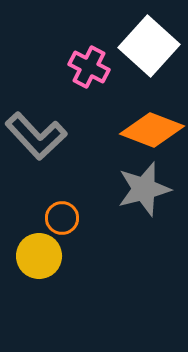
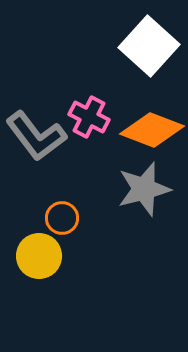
pink cross: moved 50 px down
gray L-shape: rotated 6 degrees clockwise
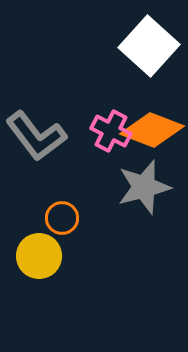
pink cross: moved 22 px right, 14 px down
gray star: moved 2 px up
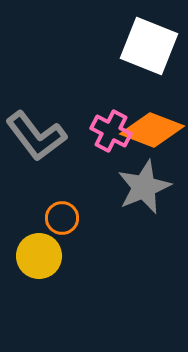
white square: rotated 20 degrees counterclockwise
gray star: rotated 8 degrees counterclockwise
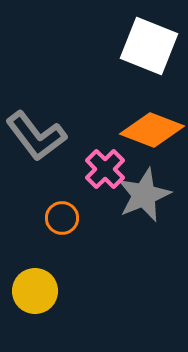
pink cross: moved 6 px left, 38 px down; rotated 18 degrees clockwise
gray star: moved 8 px down
yellow circle: moved 4 px left, 35 px down
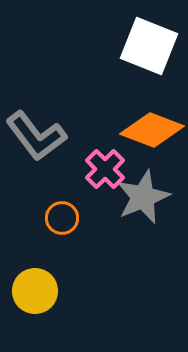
gray star: moved 1 px left, 2 px down
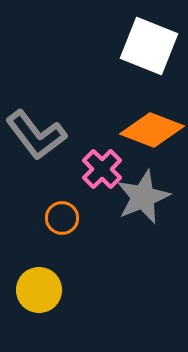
gray L-shape: moved 1 px up
pink cross: moved 3 px left
yellow circle: moved 4 px right, 1 px up
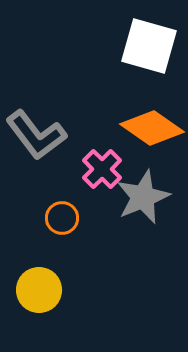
white square: rotated 6 degrees counterclockwise
orange diamond: moved 2 px up; rotated 14 degrees clockwise
